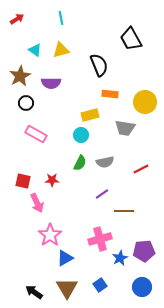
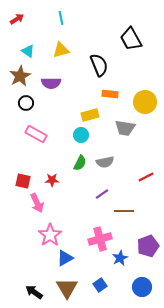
cyan triangle: moved 7 px left, 1 px down
red line: moved 5 px right, 8 px down
purple pentagon: moved 4 px right, 5 px up; rotated 15 degrees counterclockwise
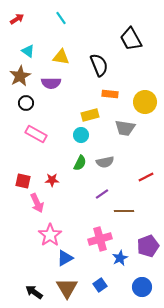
cyan line: rotated 24 degrees counterclockwise
yellow triangle: moved 7 px down; rotated 24 degrees clockwise
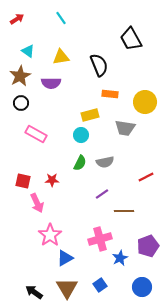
yellow triangle: rotated 18 degrees counterclockwise
black circle: moved 5 px left
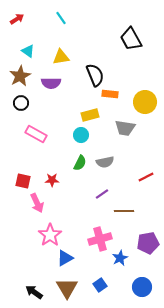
black semicircle: moved 4 px left, 10 px down
purple pentagon: moved 3 px up; rotated 10 degrees clockwise
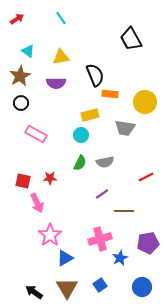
purple semicircle: moved 5 px right
red star: moved 2 px left, 2 px up
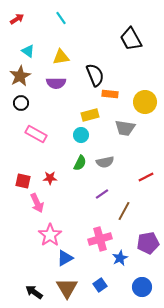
brown line: rotated 60 degrees counterclockwise
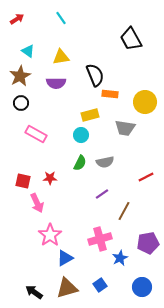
brown triangle: rotated 45 degrees clockwise
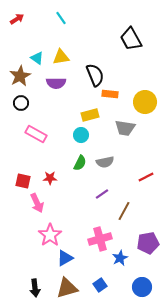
cyan triangle: moved 9 px right, 7 px down
black arrow: moved 1 px right, 4 px up; rotated 132 degrees counterclockwise
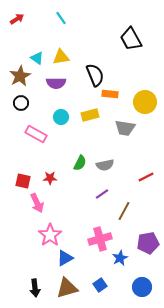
cyan circle: moved 20 px left, 18 px up
gray semicircle: moved 3 px down
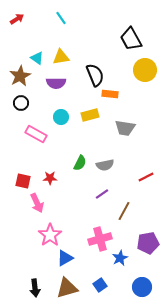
yellow circle: moved 32 px up
